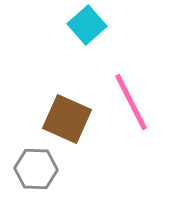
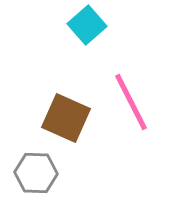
brown square: moved 1 px left, 1 px up
gray hexagon: moved 4 px down
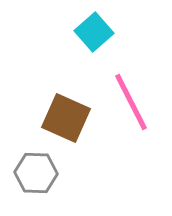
cyan square: moved 7 px right, 7 px down
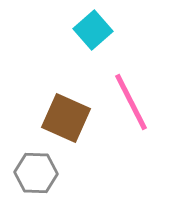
cyan square: moved 1 px left, 2 px up
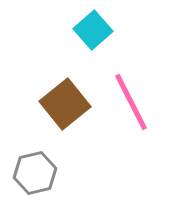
brown square: moved 1 px left, 14 px up; rotated 27 degrees clockwise
gray hexagon: moved 1 px left; rotated 15 degrees counterclockwise
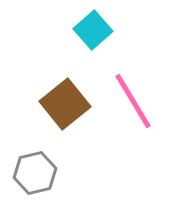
pink line: moved 2 px right, 1 px up; rotated 4 degrees counterclockwise
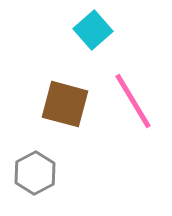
brown square: rotated 36 degrees counterclockwise
gray hexagon: rotated 15 degrees counterclockwise
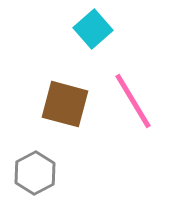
cyan square: moved 1 px up
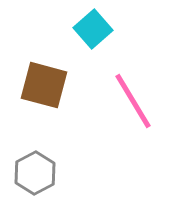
brown square: moved 21 px left, 19 px up
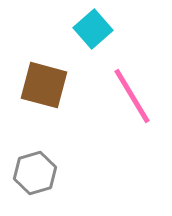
pink line: moved 1 px left, 5 px up
gray hexagon: rotated 12 degrees clockwise
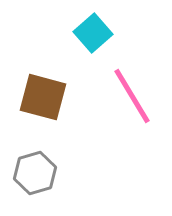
cyan square: moved 4 px down
brown square: moved 1 px left, 12 px down
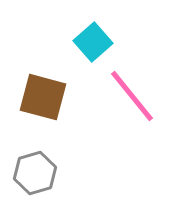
cyan square: moved 9 px down
pink line: rotated 8 degrees counterclockwise
